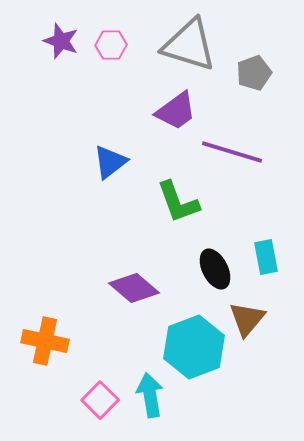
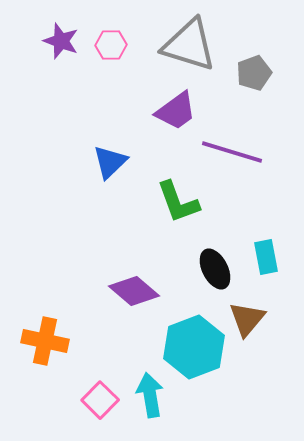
blue triangle: rotated 6 degrees counterclockwise
purple diamond: moved 3 px down
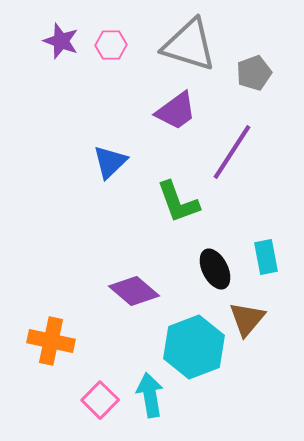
purple line: rotated 74 degrees counterclockwise
orange cross: moved 6 px right
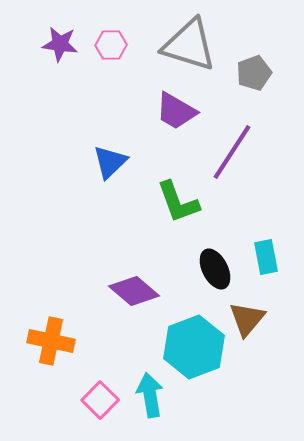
purple star: moved 1 px left, 3 px down; rotated 12 degrees counterclockwise
purple trapezoid: rotated 66 degrees clockwise
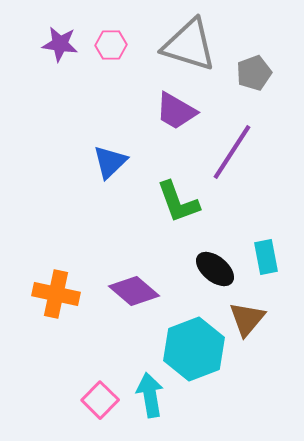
black ellipse: rotated 24 degrees counterclockwise
orange cross: moved 5 px right, 47 px up
cyan hexagon: moved 2 px down
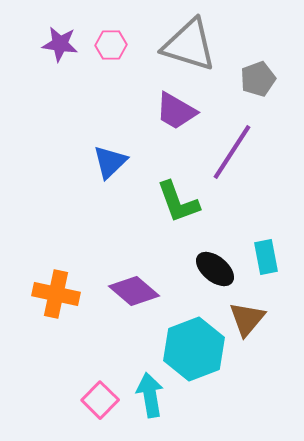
gray pentagon: moved 4 px right, 6 px down
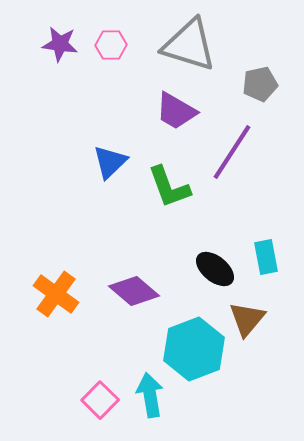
gray pentagon: moved 2 px right, 5 px down; rotated 8 degrees clockwise
green L-shape: moved 9 px left, 15 px up
orange cross: rotated 24 degrees clockwise
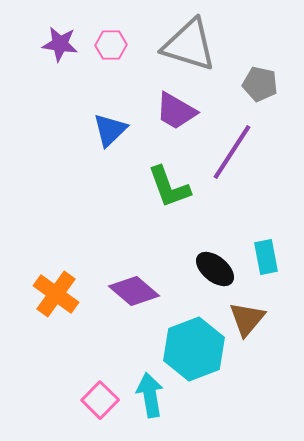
gray pentagon: rotated 24 degrees clockwise
blue triangle: moved 32 px up
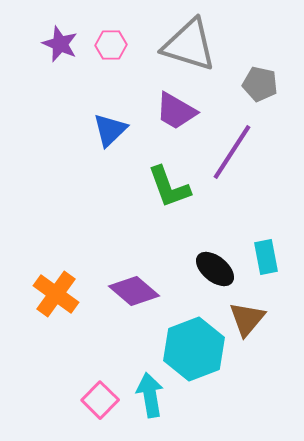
purple star: rotated 15 degrees clockwise
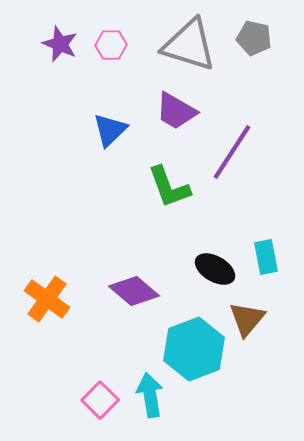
gray pentagon: moved 6 px left, 46 px up
black ellipse: rotated 9 degrees counterclockwise
orange cross: moved 9 px left, 5 px down
